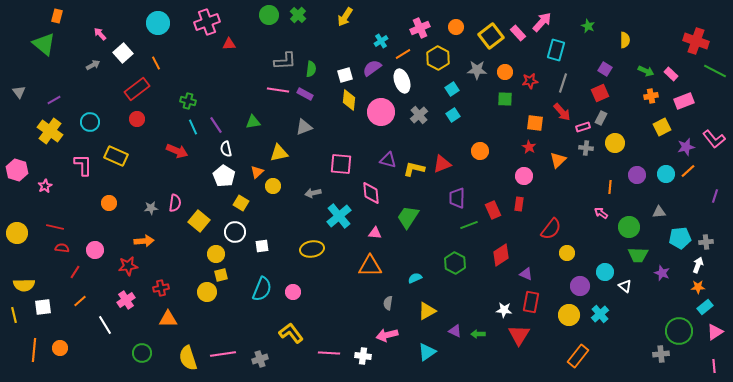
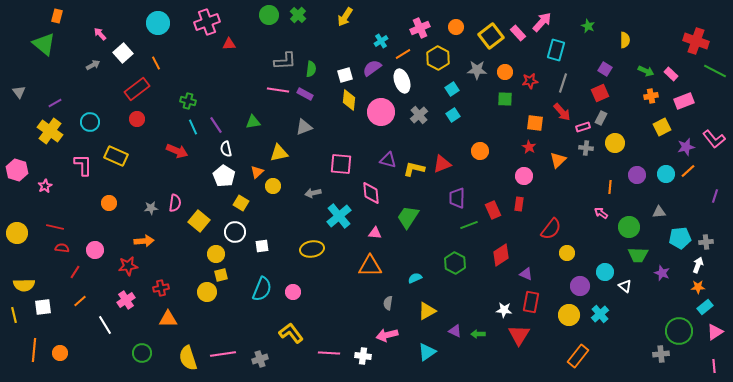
purple line at (54, 100): moved 1 px right, 3 px down
orange circle at (60, 348): moved 5 px down
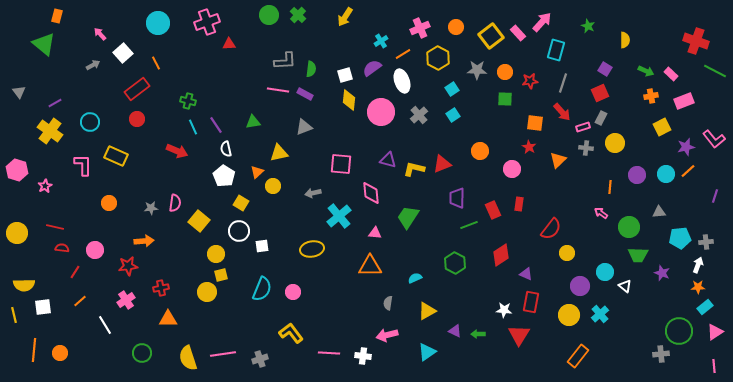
pink circle at (524, 176): moved 12 px left, 7 px up
white circle at (235, 232): moved 4 px right, 1 px up
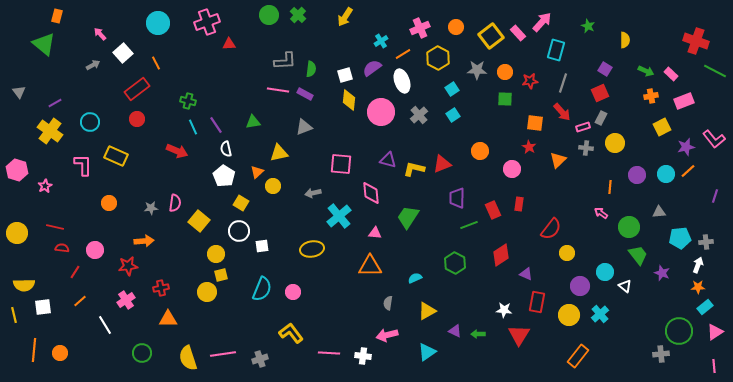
green trapezoid at (638, 255): rotated 130 degrees counterclockwise
red rectangle at (531, 302): moved 6 px right
